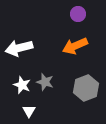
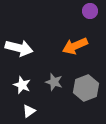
purple circle: moved 12 px right, 3 px up
white arrow: rotated 152 degrees counterclockwise
gray star: moved 9 px right
white triangle: rotated 24 degrees clockwise
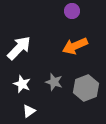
purple circle: moved 18 px left
white arrow: rotated 60 degrees counterclockwise
white star: moved 1 px up
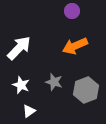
white star: moved 1 px left, 1 px down
gray hexagon: moved 2 px down
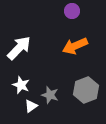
gray star: moved 4 px left, 13 px down
white triangle: moved 2 px right, 5 px up
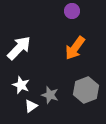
orange arrow: moved 2 px down; rotated 30 degrees counterclockwise
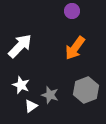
white arrow: moved 1 px right, 2 px up
